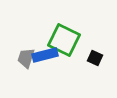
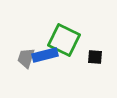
black square: moved 1 px up; rotated 21 degrees counterclockwise
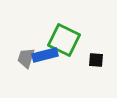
black square: moved 1 px right, 3 px down
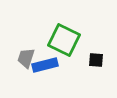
blue rectangle: moved 10 px down
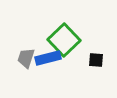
green square: rotated 20 degrees clockwise
blue rectangle: moved 3 px right, 7 px up
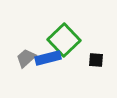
gray trapezoid: rotated 30 degrees clockwise
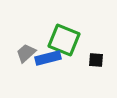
green square: rotated 24 degrees counterclockwise
gray trapezoid: moved 5 px up
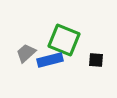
blue rectangle: moved 2 px right, 2 px down
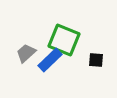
blue rectangle: rotated 30 degrees counterclockwise
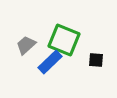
gray trapezoid: moved 8 px up
blue rectangle: moved 2 px down
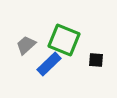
blue rectangle: moved 1 px left, 2 px down
